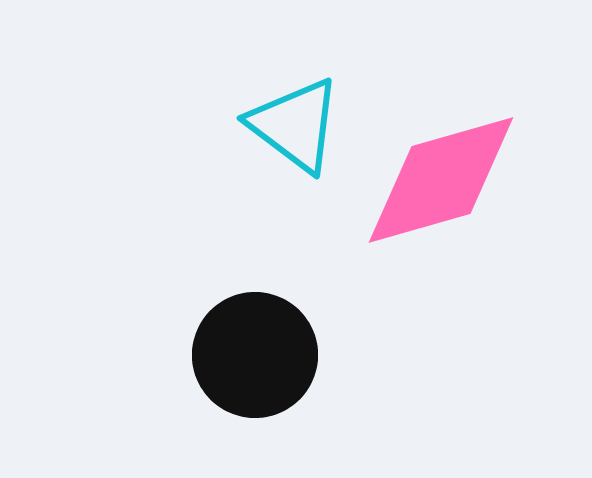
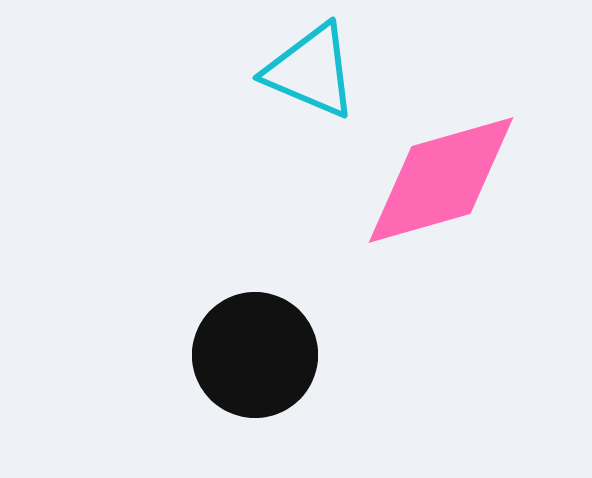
cyan triangle: moved 16 px right, 54 px up; rotated 14 degrees counterclockwise
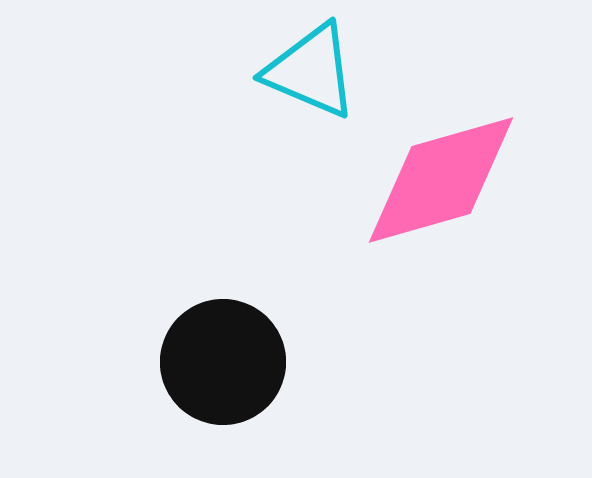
black circle: moved 32 px left, 7 px down
